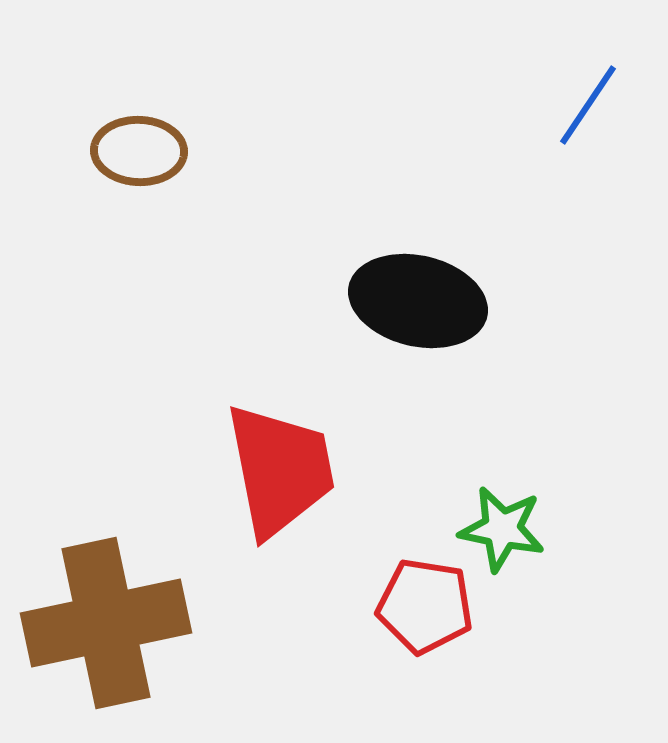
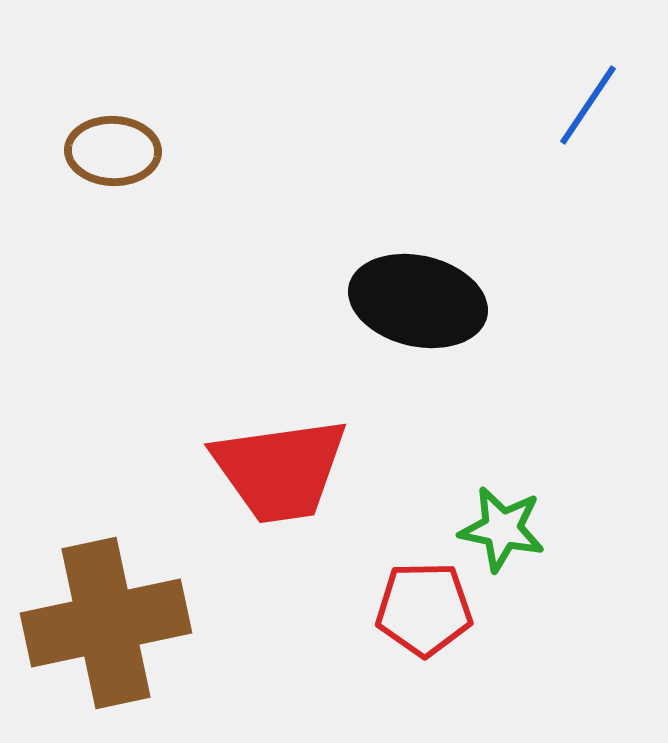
brown ellipse: moved 26 px left
red trapezoid: rotated 93 degrees clockwise
red pentagon: moved 1 px left, 3 px down; rotated 10 degrees counterclockwise
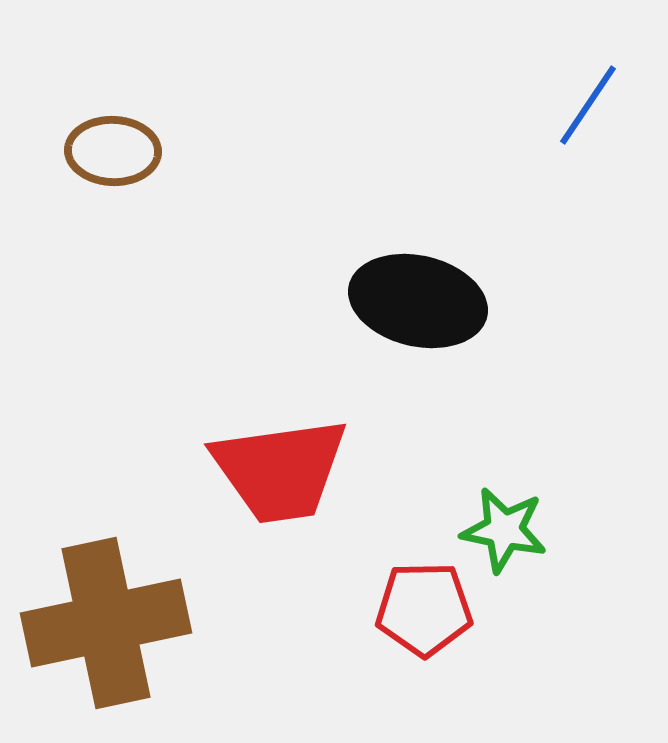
green star: moved 2 px right, 1 px down
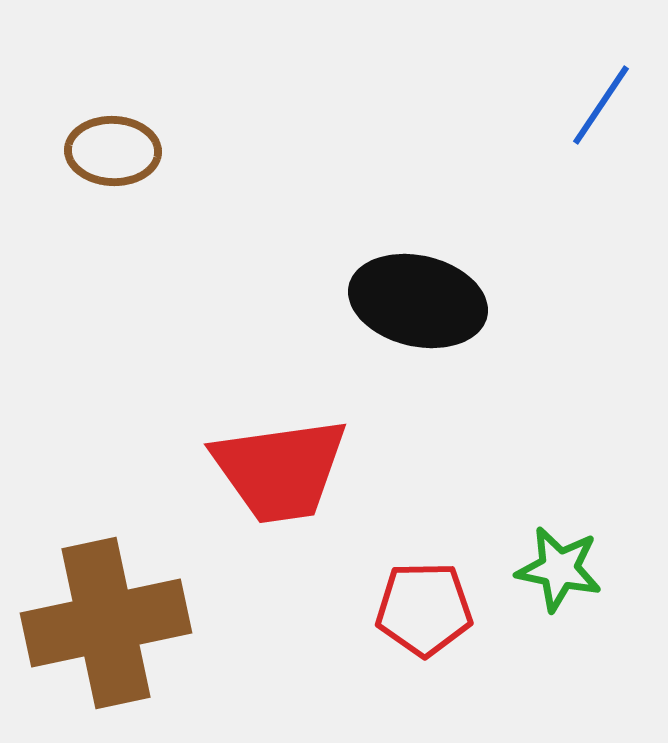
blue line: moved 13 px right
green star: moved 55 px right, 39 px down
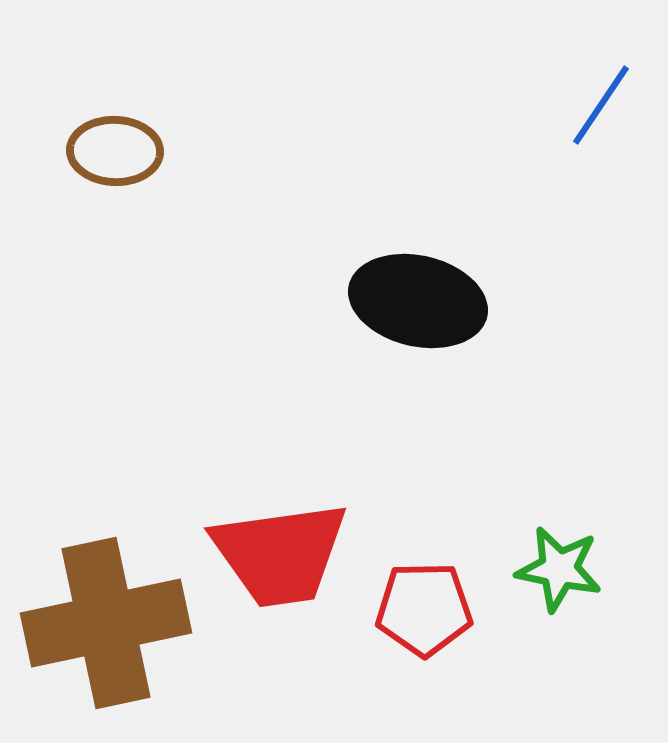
brown ellipse: moved 2 px right
red trapezoid: moved 84 px down
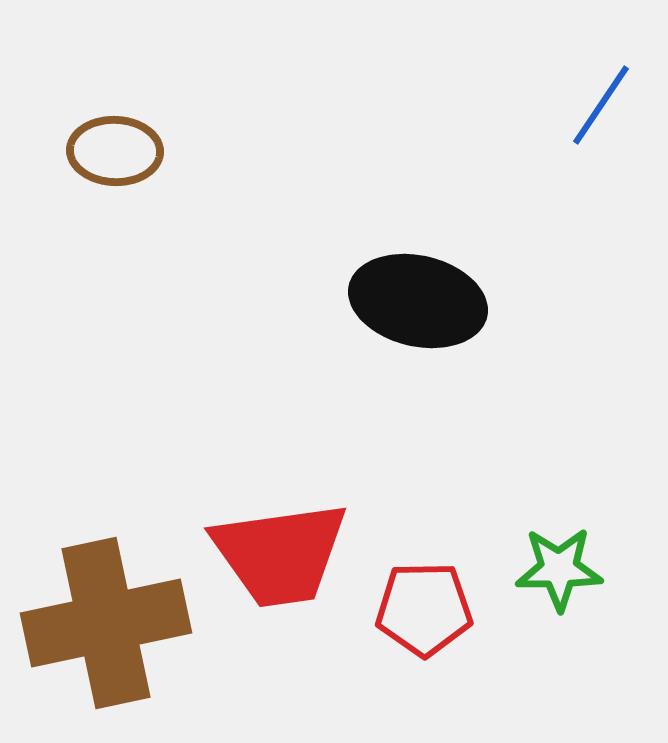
green star: rotated 12 degrees counterclockwise
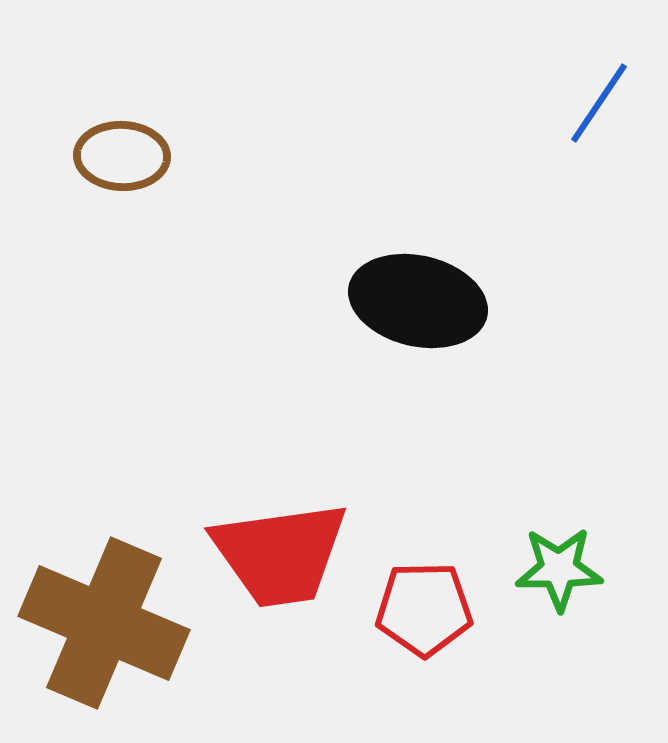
blue line: moved 2 px left, 2 px up
brown ellipse: moved 7 px right, 5 px down
brown cross: moved 2 px left; rotated 35 degrees clockwise
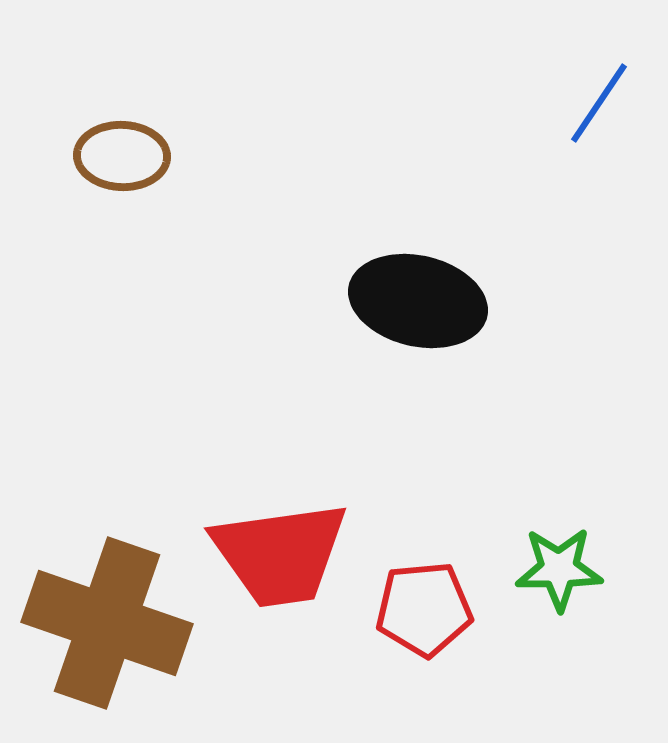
red pentagon: rotated 4 degrees counterclockwise
brown cross: moved 3 px right; rotated 4 degrees counterclockwise
